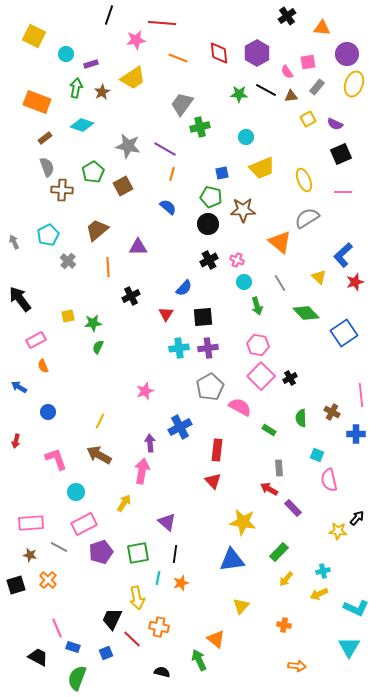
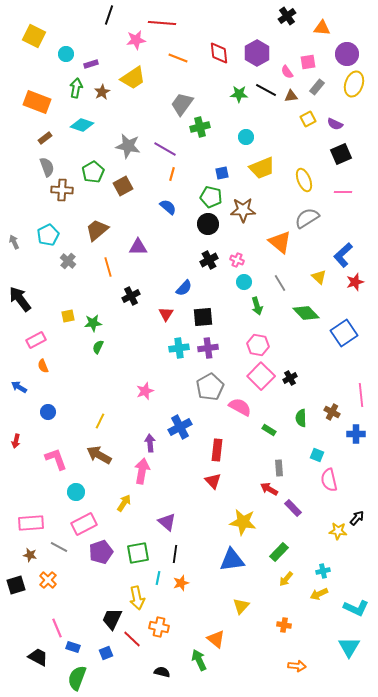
orange line at (108, 267): rotated 12 degrees counterclockwise
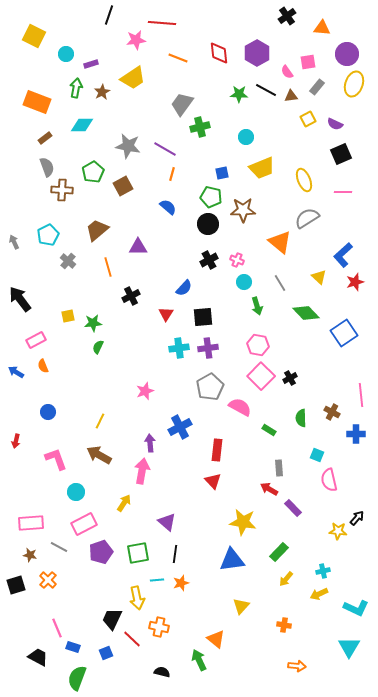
cyan diamond at (82, 125): rotated 20 degrees counterclockwise
blue arrow at (19, 387): moved 3 px left, 15 px up
cyan line at (158, 578): moved 1 px left, 2 px down; rotated 72 degrees clockwise
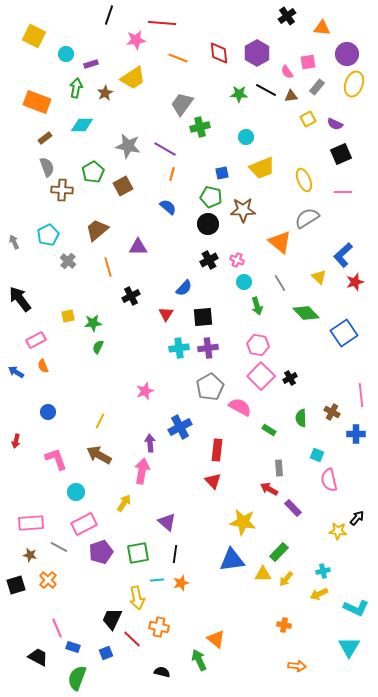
brown star at (102, 92): moved 3 px right, 1 px down
yellow triangle at (241, 606): moved 22 px right, 32 px up; rotated 48 degrees clockwise
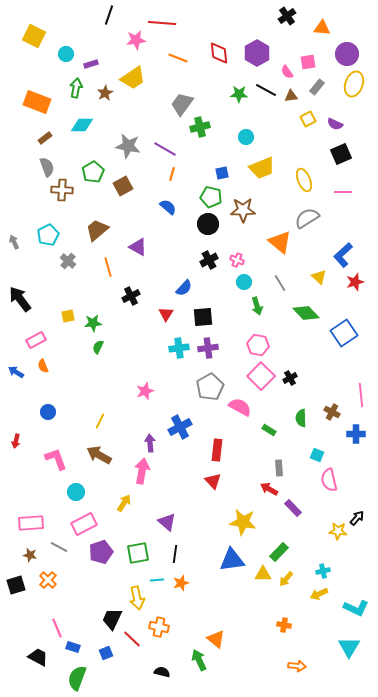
purple triangle at (138, 247): rotated 30 degrees clockwise
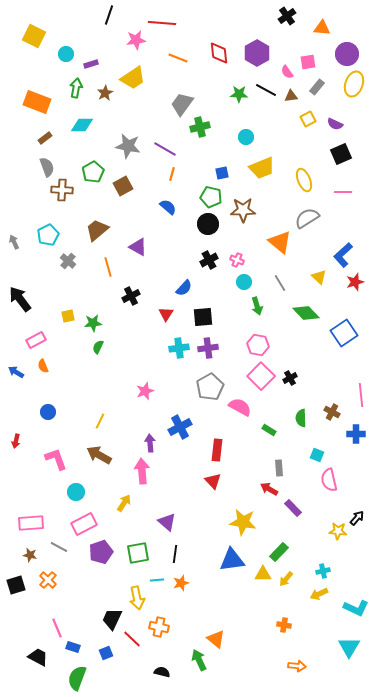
pink arrow at (142, 471): rotated 15 degrees counterclockwise
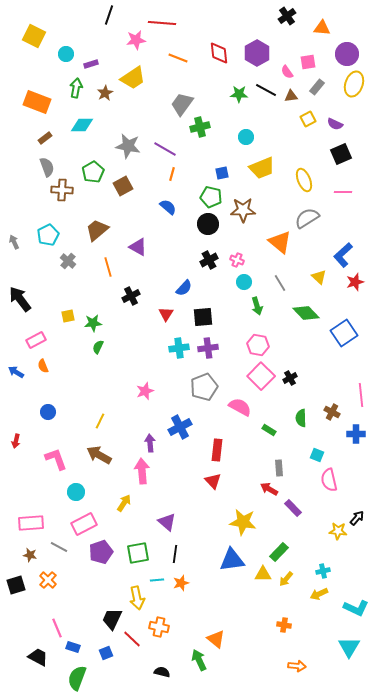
gray pentagon at (210, 387): moved 6 px left; rotated 8 degrees clockwise
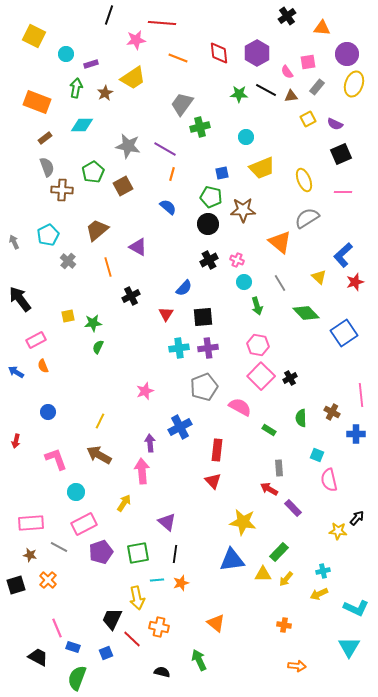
orange triangle at (216, 639): moved 16 px up
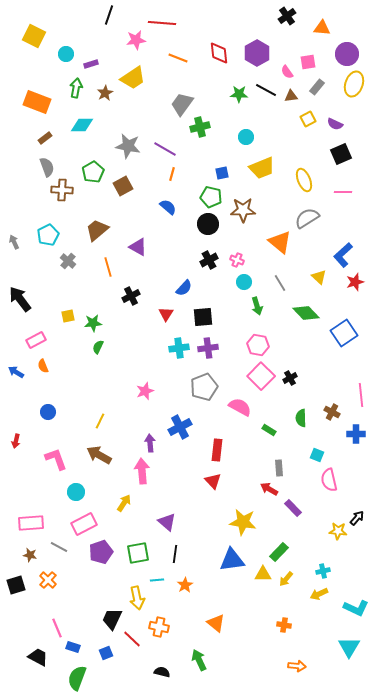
orange star at (181, 583): moved 4 px right, 2 px down; rotated 14 degrees counterclockwise
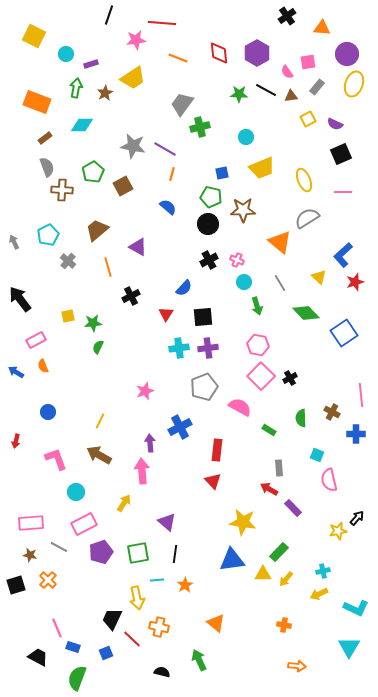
gray star at (128, 146): moved 5 px right
yellow star at (338, 531): rotated 18 degrees counterclockwise
